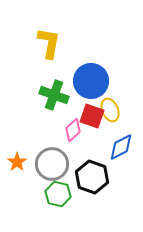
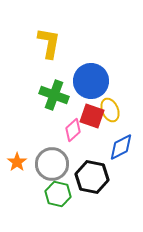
black hexagon: rotated 8 degrees counterclockwise
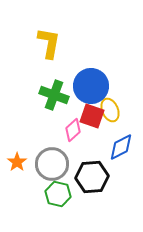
blue circle: moved 5 px down
black hexagon: rotated 16 degrees counterclockwise
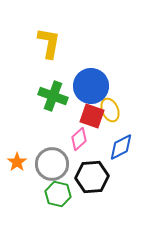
green cross: moved 1 px left, 1 px down
pink diamond: moved 6 px right, 9 px down
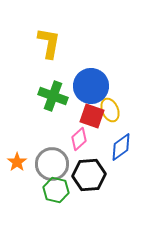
blue diamond: rotated 8 degrees counterclockwise
black hexagon: moved 3 px left, 2 px up
green hexagon: moved 2 px left, 4 px up
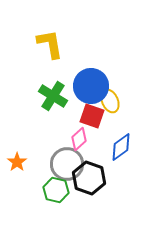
yellow L-shape: moved 1 px right, 1 px down; rotated 20 degrees counterclockwise
green cross: rotated 12 degrees clockwise
yellow ellipse: moved 9 px up
gray circle: moved 15 px right
black hexagon: moved 3 px down; rotated 24 degrees clockwise
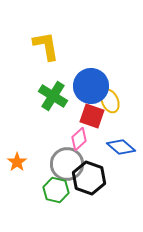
yellow L-shape: moved 4 px left, 2 px down
blue diamond: rotated 76 degrees clockwise
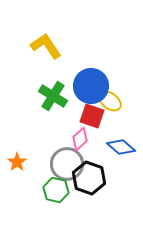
yellow L-shape: rotated 24 degrees counterclockwise
yellow ellipse: rotated 30 degrees counterclockwise
pink diamond: moved 1 px right
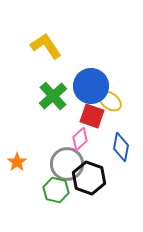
green cross: rotated 16 degrees clockwise
blue diamond: rotated 60 degrees clockwise
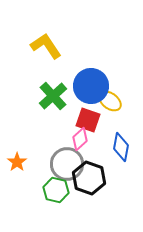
red square: moved 4 px left, 4 px down
